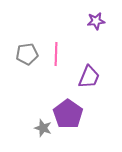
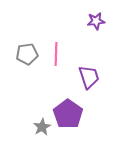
purple trapezoid: rotated 40 degrees counterclockwise
gray star: moved 1 px left, 1 px up; rotated 24 degrees clockwise
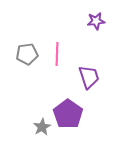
pink line: moved 1 px right
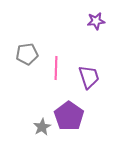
pink line: moved 1 px left, 14 px down
purple pentagon: moved 1 px right, 2 px down
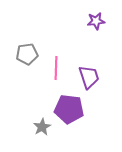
purple pentagon: moved 7 px up; rotated 28 degrees counterclockwise
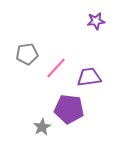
pink line: rotated 40 degrees clockwise
purple trapezoid: rotated 80 degrees counterclockwise
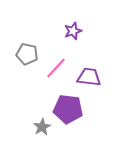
purple star: moved 23 px left, 10 px down; rotated 12 degrees counterclockwise
gray pentagon: rotated 20 degrees clockwise
purple trapezoid: rotated 15 degrees clockwise
purple pentagon: moved 1 px left
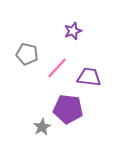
pink line: moved 1 px right
